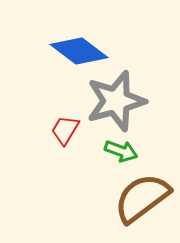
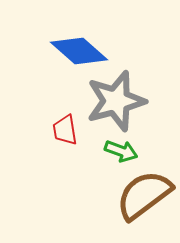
blue diamond: rotated 4 degrees clockwise
red trapezoid: rotated 40 degrees counterclockwise
brown semicircle: moved 2 px right, 3 px up
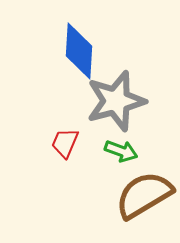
blue diamond: rotated 52 degrees clockwise
red trapezoid: moved 13 px down; rotated 32 degrees clockwise
brown semicircle: rotated 6 degrees clockwise
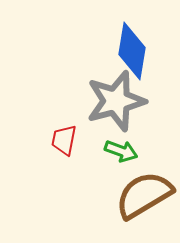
blue diamond: moved 53 px right; rotated 6 degrees clockwise
red trapezoid: moved 1 px left, 3 px up; rotated 12 degrees counterclockwise
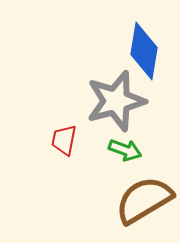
blue diamond: moved 12 px right
green arrow: moved 4 px right, 1 px up
brown semicircle: moved 5 px down
